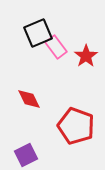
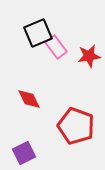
red star: moved 3 px right; rotated 25 degrees clockwise
purple square: moved 2 px left, 2 px up
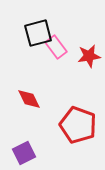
black square: rotated 8 degrees clockwise
red pentagon: moved 2 px right, 1 px up
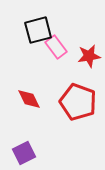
black square: moved 3 px up
red pentagon: moved 23 px up
